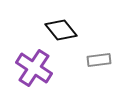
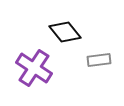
black diamond: moved 4 px right, 2 px down
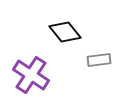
purple cross: moved 3 px left, 7 px down
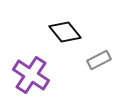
gray rectangle: rotated 20 degrees counterclockwise
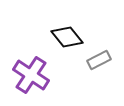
black diamond: moved 2 px right, 5 px down
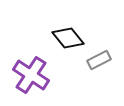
black diamond: moved 1 px right, 1 px down
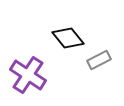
purple cross: moved 3 px left
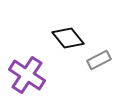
purple cross: moved 1 px left
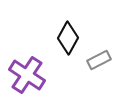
black diamond: rotated 68 degrees clockwise
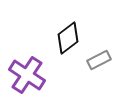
black diamond: rotated 24 degrees clockwise
